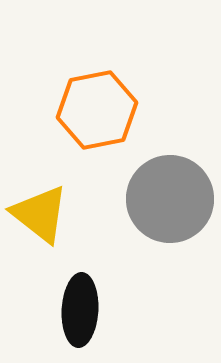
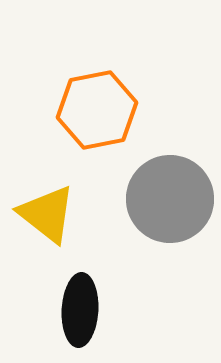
yellow triangle: moved 7 px right
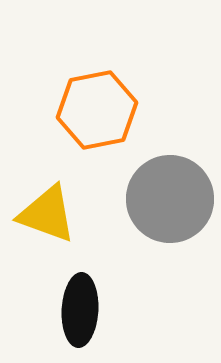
yellow triangle: rotated 18 degrees counterclockwise
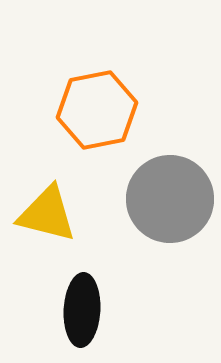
yellow triangle: rotated 6 degrees counterclockwise
black ellipse: moved 2 px right
